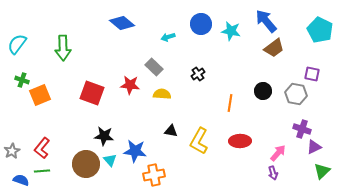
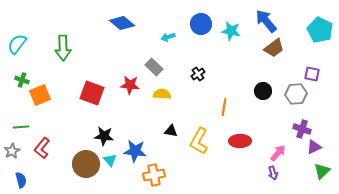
gray hexagon: rotated 15 degrees counterclockwise
orange line: moved 6 px left, 4 px down
green line: moved 21 px left, 44 px up
blue semicircle: rotated 56 degrees clockwise
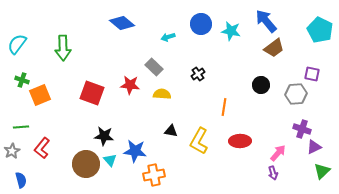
black circle: moved 2 px left, 6 px up
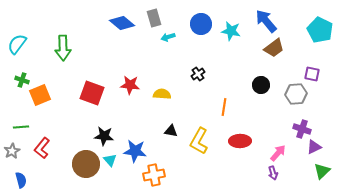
gray rectangle: moved 49 px up; rotated 30 degrees clockwise
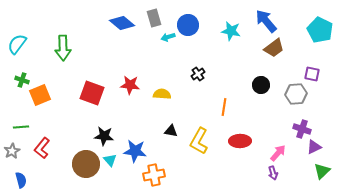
blue circle: moved 13 px left, 1 px down
